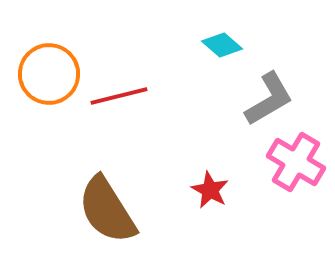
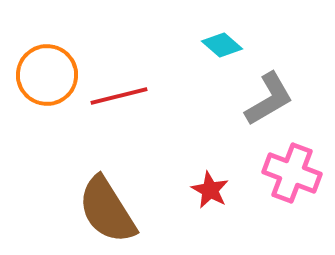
orange circle: moved 2 px left, 1 px down
pink cross: moved 4 px left, 11 px down; rotated 10 degrees counterclockwise
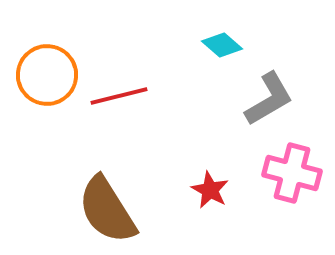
pink cross: rotated 6 degrees counterclockwise
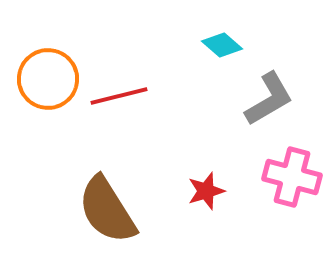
orange circle: moved 1 px right, 4 px down
pink cross: moved 4 px down
red star: moved 4 px left, 1 px down; rotated 27 degrees clockwise
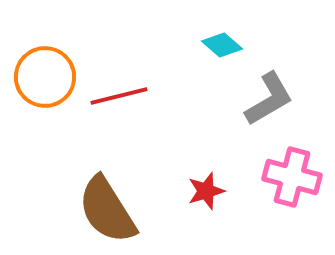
orange circle: moved 3 px left, 2 px up
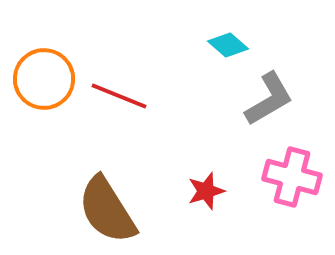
cyan diamond: moved 6 px right
orange circle: moved 1 px left, 2 px down
red line: rotated 36 degrees clockwise
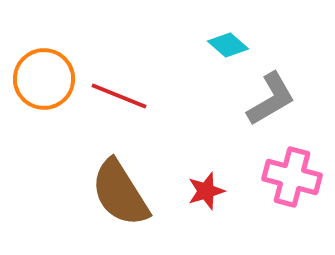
gray L-shape: moved 2 px right
brown semicircle: moved 13 px right, 17 px up
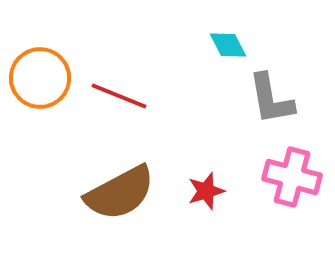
cyan diamond: rotated 21 degrees clockwise
orange circle: moved 4 px left, 1 px up
gray L-shape: rotated 110 degrees clockwise
brown semicircle: rotated 86 degrees counterclockwise
